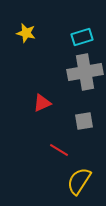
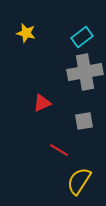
cyan rectangle: rotated 20 degrees counterclockwise
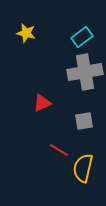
yellow semicircle: moved 4 px right, 13 px up; rotated 20 degrees counterclockwise
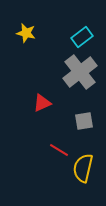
gray cross: moved 5 px left; rotated 28 degrees counterclockwise
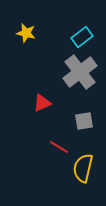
red line: moved 3 px up
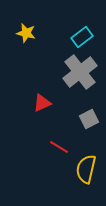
gray square: moved 5 px right, 2 px up; rotated 18 degrees counterclockwise
yellow semicircle: moved 3 px right, 1 px down
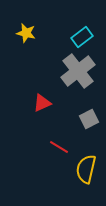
gray cross: moved 2 px left, 1 px up
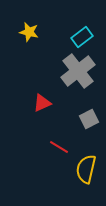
yellow star: moved 3 px right, 1 px up
